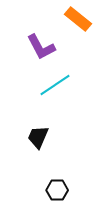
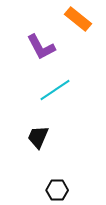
cyan line: moved 5 px down
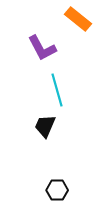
purple L-shape: moved 1 px right, 1 px down
cyan line: moved 2 px right; rotated 72 degrees counterclockwise
black trapezoid: moved 7 px right, 11 px up
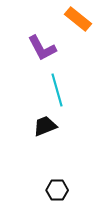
black trapezoid: rotated 45 degrees clockwise
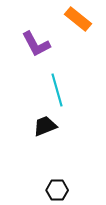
purple L-shape: moved 6 px left, 4 px up
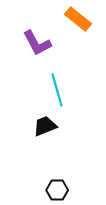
purple L-shape: moved 1 px right, 1 px up
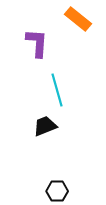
purple L-shape: rotated 148 degrees counterclockwise
black hexagon: moved 1 px down
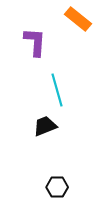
purple L-shape: moved 2 px left, 1 px up
black hexagon: moved 4 px up
